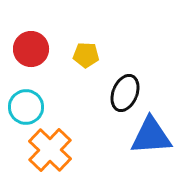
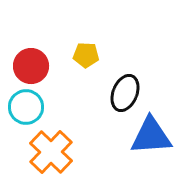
red circle: moved 17 px down
orange cross: moved 1 px right, 2 px down
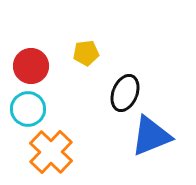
yellow pentagon: moved 2 px up; rotated 10 degrees counterclockwise
cyan circle: moved 2 px right, 2 px down
blue triangle: rotated 18 degrees counterclockwise
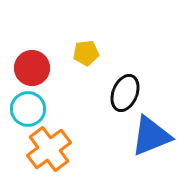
red circle: moved 1 px right, 2 px down
orange cross: moved 2 px left, 3 px up; rotated 9 degrees clockwise
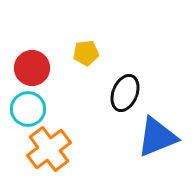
blue triangle: moved 6 px right, 1 px down
